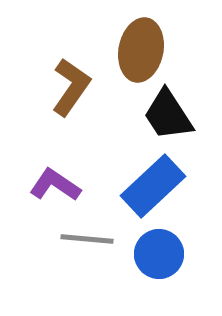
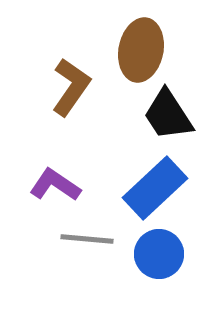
blue rectangle: moved 2 px right, 2 px down
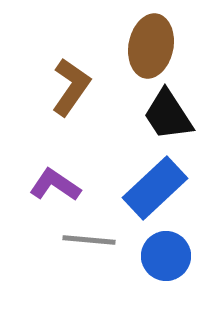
brown ellipse: moved 10 px right, 4 px up
gray line: moved 2 px right, 1 px down
blue circle: moved 7 px right, 2 px down
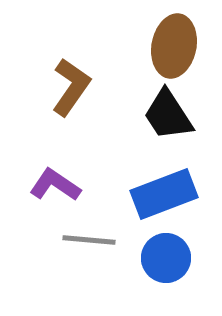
brown ellipse: moved 23 px right
blue rectangle: moved 9 px right, 6 px down; rotated 22 degrees clockwise
blue circle: moved 2 px down
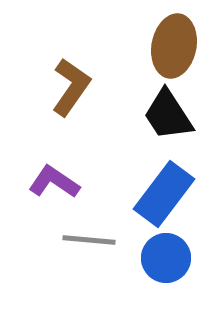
purple L-shape: moved 1 px left, 3 px up
blue rectangle: rotated 32 degrees counterclockwise
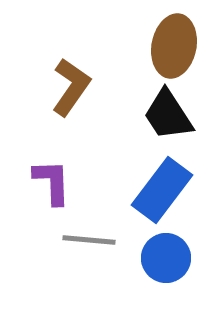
purple L-shape: moved 2 px left; rotated 54 degrees clockwise
blue rectangle: moved 2 px left, 4 px up
